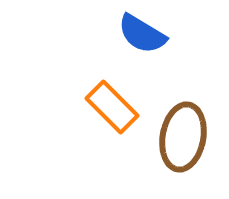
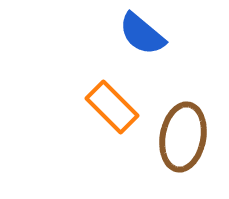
blue semicircle: rotated 9 degrees clockwise
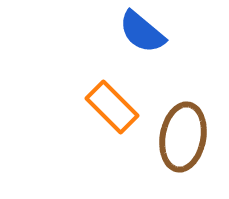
blue semicircle: moved 2 px up
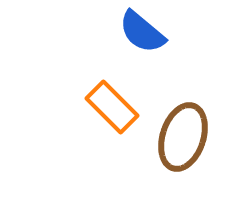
brown ellipse: rotated 8 degrees clockwise
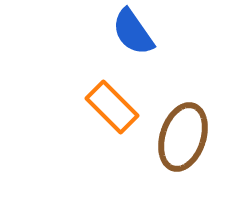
blue semicircle: moved 9 px left; rotated 15 degrees clockwise
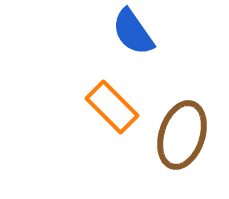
brown ellipse: moved 1 px left, 2 px up
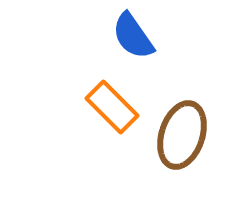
blue semicircle: moved 4 px down
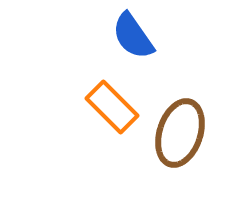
brown ellipse: moved 2 px left, 2 px up
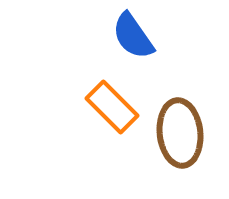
brown ellipse: rotated 24 degrees counterclockwise
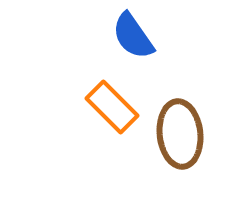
brown ellipse: moved 1 px down
